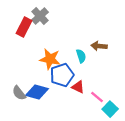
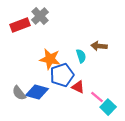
red rectangle: moved 4 px left, 2 px up; rotated 42 degrees clockwise
cyan square: moved 2 px left, 2 px up
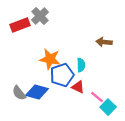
brown arrow: moved 5 px right, 4 px up
cyan semicircle: moved 9 px down; rotated 16 degrees clockwise
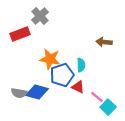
red rectangle: moved 9 px down
gray semicircle: rotated 42 degrees counterclockwise
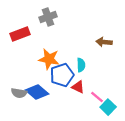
gray cross: moved 8 px right, 1 px down; rotated 24 degrees clockwise
orange star: moved 1 px left
blue diamond: rotated 25 degrees clockwise
